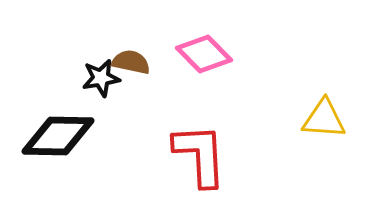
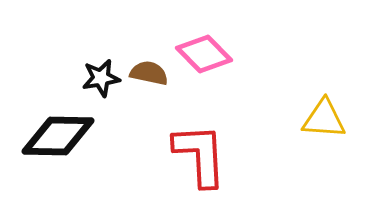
brown semicircle: moved 18 px right, 11 px down
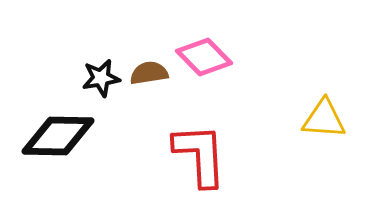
pink diamond: moved 3 px down
brown semicircle: rotated 21 degrees counterclockwise
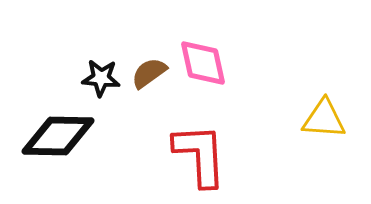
pink diamond: moved 1 px left, 6 px down; rotated 32 degrees clockwise
brown semicircle: rotated 27 degrees counterclockwise
black star: rotated 15 degrees clockwise
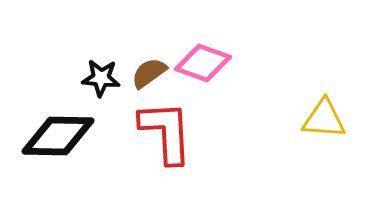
pink diamond: rotated 58 degrees counterclockwise
red L-shape: moved 34 px left, 23 px up
